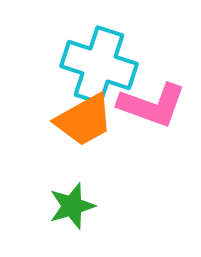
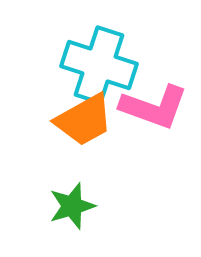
pink L-shape: moved 2 px right, 2 px down
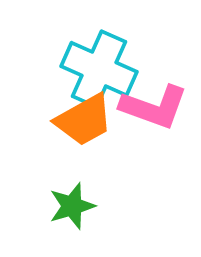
cyan cross: moved 4 px down; rotated 6 degrees clockwise
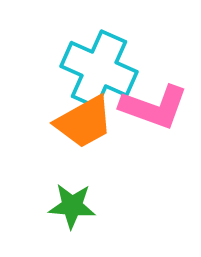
orange trapezoid: moved 2 px down
green star: rotated 21 degrees clockwise
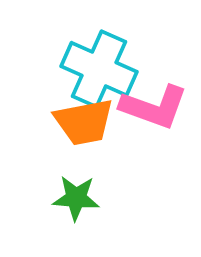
orange trapezoid: rotated 18 degrees clockwise
green star: moved 4 px right, 8 px up
